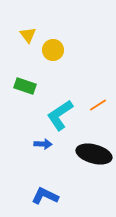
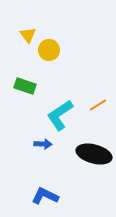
yellow circle: moved 4 px left
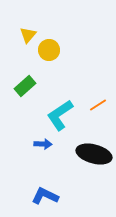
yellow triangle: rotated 18 degrees clockwise
green rectangle: rotated 60 degrees counterclockwise
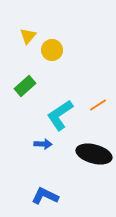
yellow triangle: moved 1 px down
yellow circle: moved 3 px right
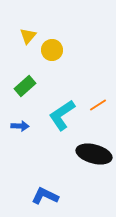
cyan L-shape: moved 2 px right
blue arrow: moved 23 px left, 18 px up
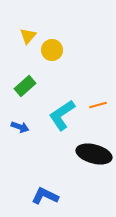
orange line: rotated 18 degrees clockwise
blue arrow: moved 1 px down; rotated 18 degrees clockwise
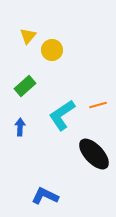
blue arrow: rotated 108 degrees counterclockwise
black ellipse: rotated 32 degrees clockwise
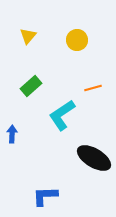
yellow circle: moved 25 px right, 10 px up
green rectangle: moved 6 px right
orange line: moved 5 px left, 17 px up
blue arrow: moved 8 px left, 7 px down
black ellipse: moved 4 px down; rotated 16 degrees counterclockwise
blue L-shape: rotated 28 degrees counterclockwise
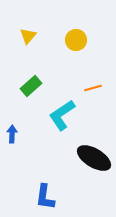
yellow circle: moved 1 px left
blue L-shape: moved 1 px down; rotated 80 degrees counterclockwise
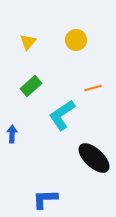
yellow triangle: moved 6 px down
black ellipse: rotated 12 degrees clockwise
blue L-shape: moved 2 px down; rotated 80 degrees clockwise
